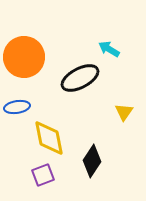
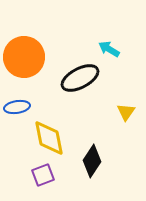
yellow triangle: moved 2 px right
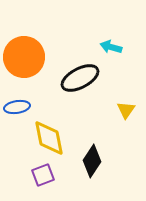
cyan arrow: moved 2 px right, 2 px up; rotated 15 degrees counterclockwise
yellow triangle: moved 2 px up
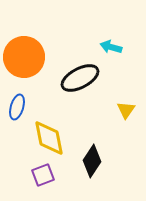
blue ellipse: rotated 65 degrees counterclockwise
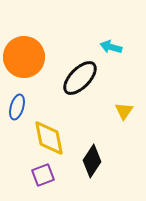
black ellipse: rotated 18 degrees counterclockwise
yellow triangle: moved 2 px left, 1 px down
